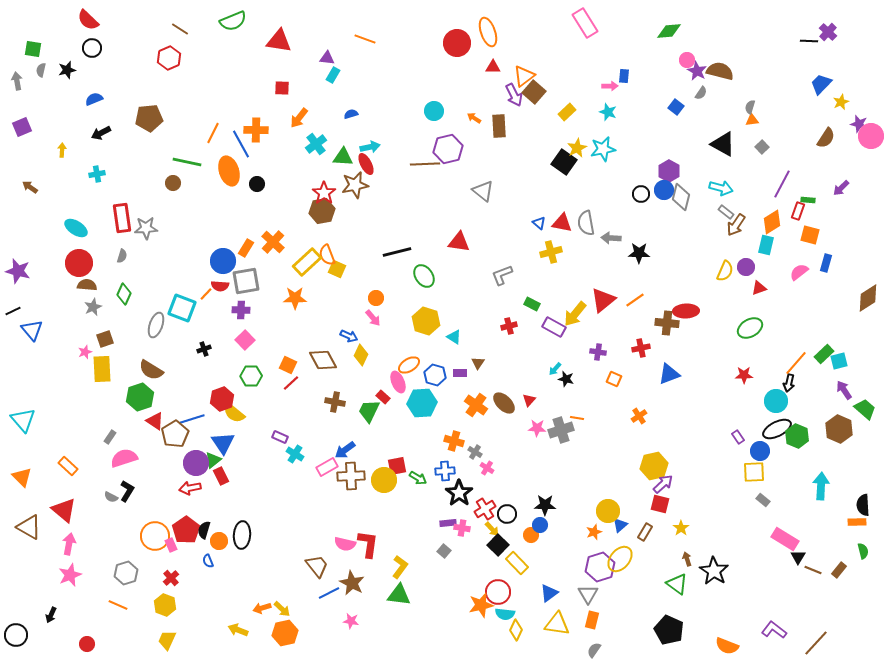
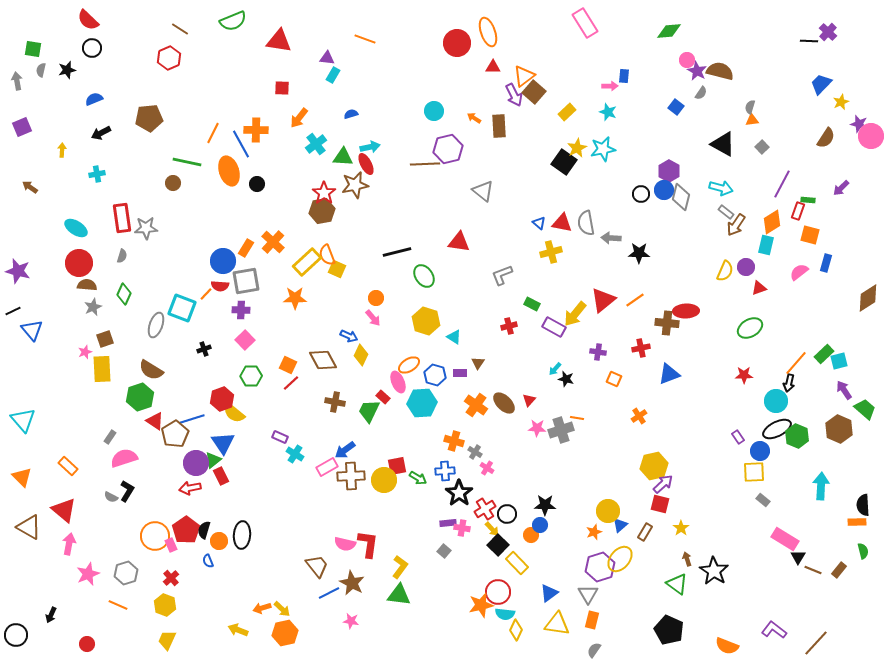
pink star at (70, 575): moved 18 px right, 1 px up
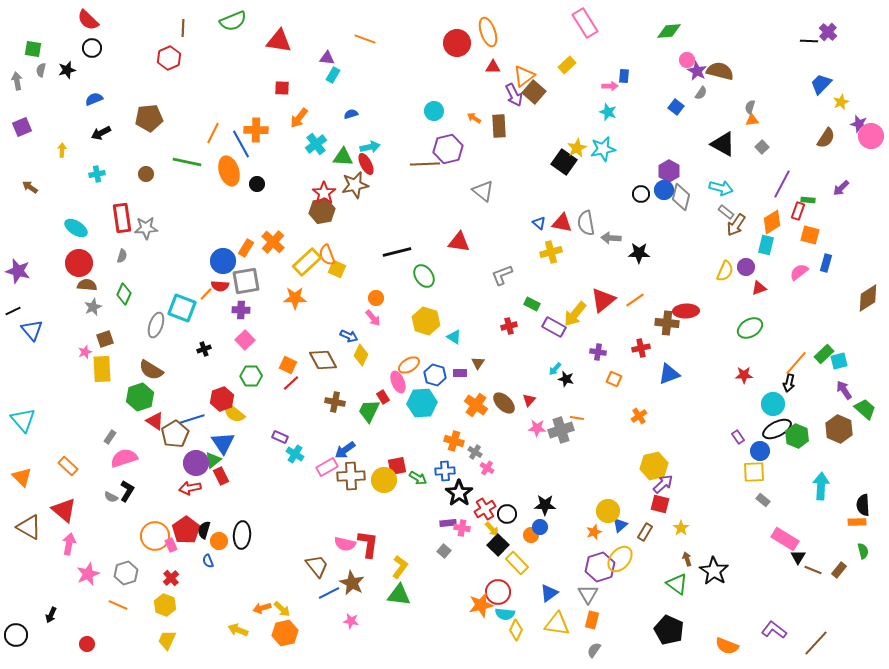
brown line at (180, 29): moved 3 px right, 1 px up; rotated 60 degrees clockwise
yellow rectangle at (567, 112): moved 47 px up
brown circle at (173, 183): moved 27 px left, 9 px up
red rectangle at (383, 397): rotated 16 degrees clockwise
cyan circle at (776, 401): moved 3 px left, 3 px down
blue circle at (540, 525): moved 2 px down
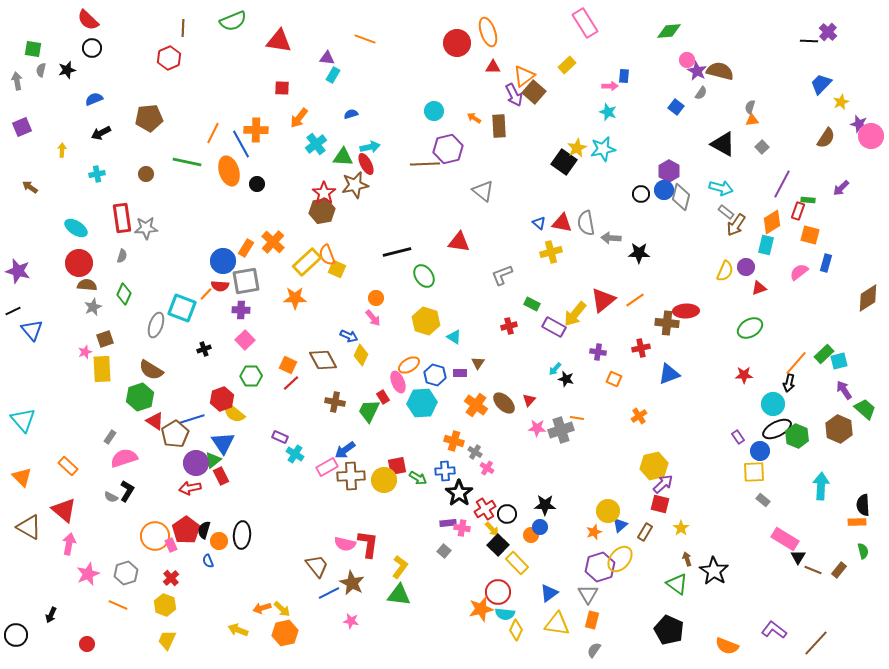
orange star at (481, 605): moved 4 px down
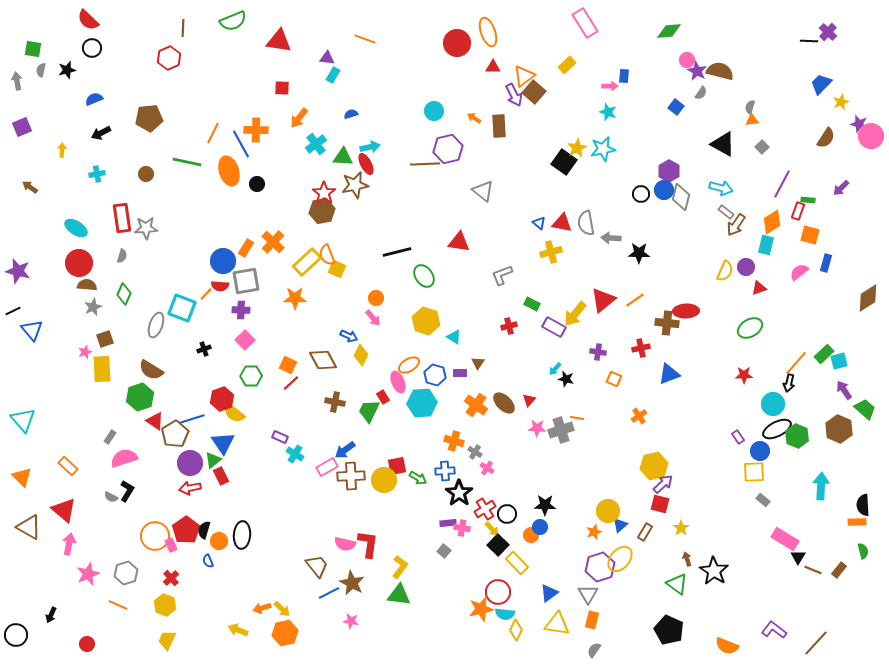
purple circle at (196, 463): moved 6 px left
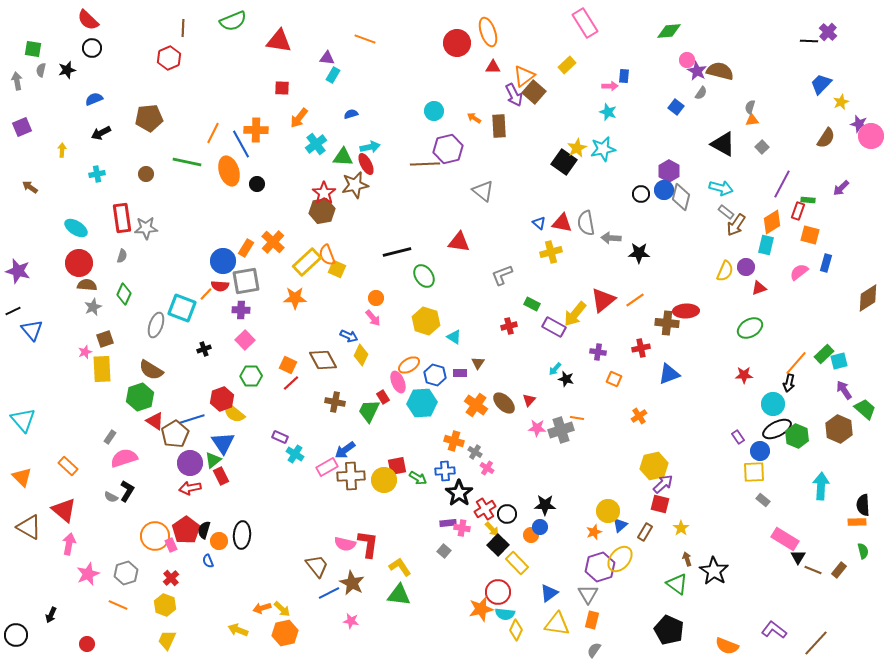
yellow L-shape at (400, 567): rotated 70 degrees counterclockwise
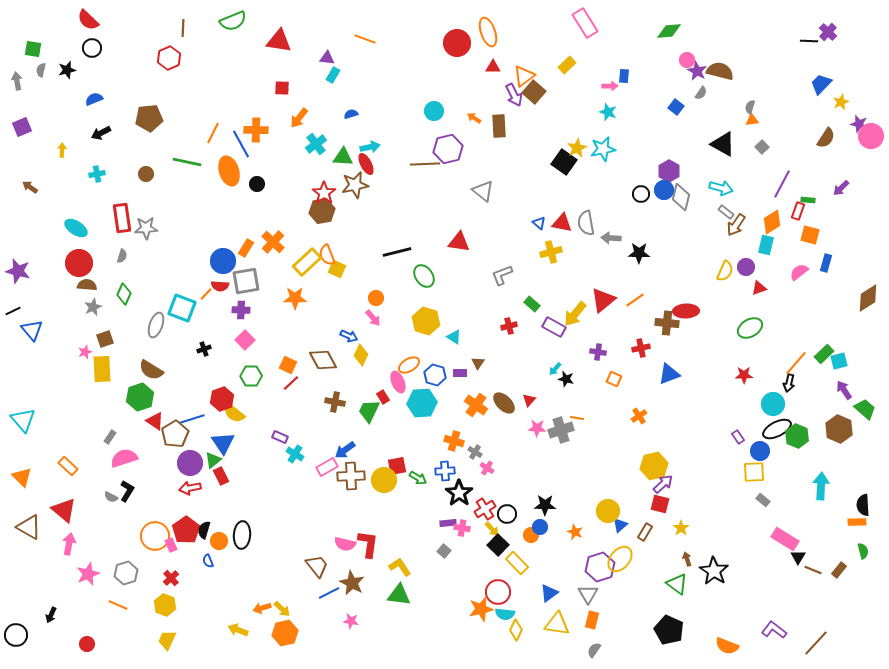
green rectangle at (532, 304): rotated 14 degrees clockwise
orange star at (594, 532): moved 19 px left; rotated 28 degrees counterclockwise
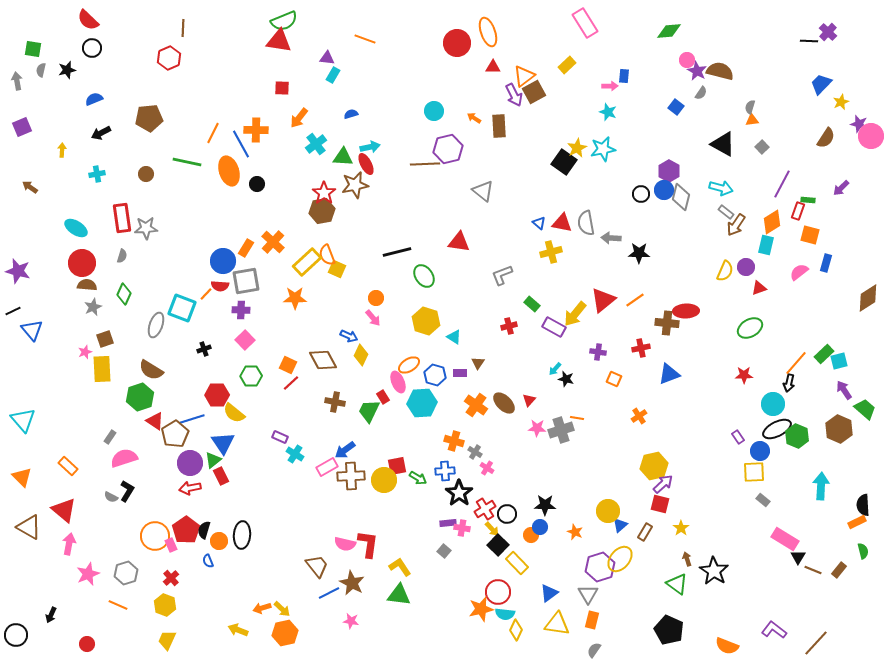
green semicircle at (233, 21): moved 51 px right
brown square at (534, 92): rotated 20 degrees clockwise
red circle at (79, 263): moved 3 px right
red hexagon at (222, 399): moved 5 px left, 4 px up; rotated 20 degrees clockwise
orange rectangle at (857, 522): rotated 24 degrees counterclockwise
